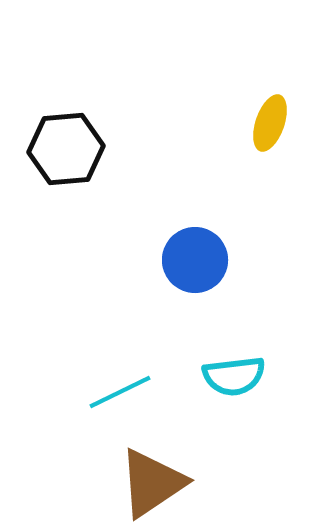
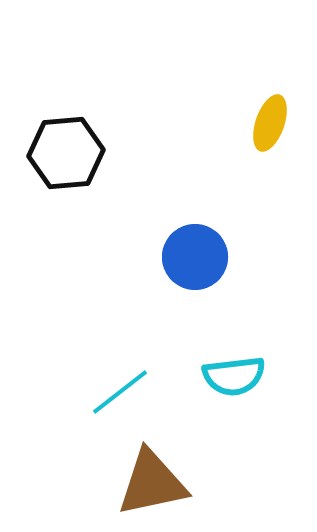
black hexagon: moved 4 px down
blue circle: moved 3 px up
cyan line: rotated 12 degrees counterclockwise
brown triangle: rotated 22 degrees clockwise
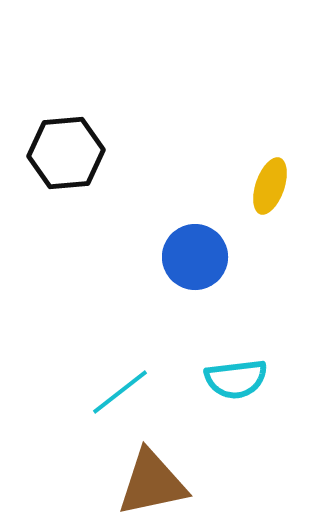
yellow ellipse: moved 63 px down
cyan semicircle: moved 2 px right, 3 px down
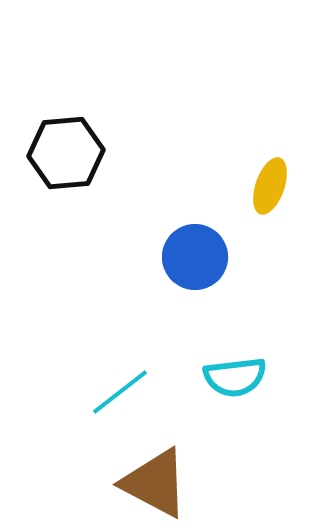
cyan semicircle: moved 1 px left, 2 px up
brown triangle: moved 3 px right; rotated 40 degrees clockwise
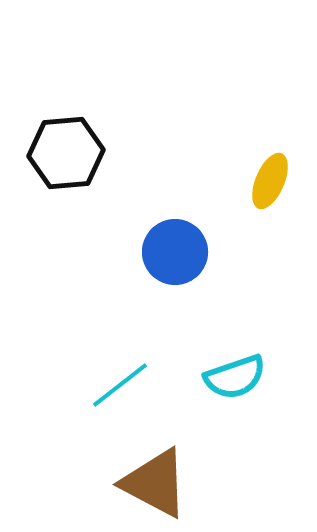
yellow ellipse: moved 5 px up; rotated 4 degrees clockwise
blue circle: moved 20 px left, 5 px up
cyan semicircle: rotated 12 degrees counterclockwise
cyan line: moved 7 px up
